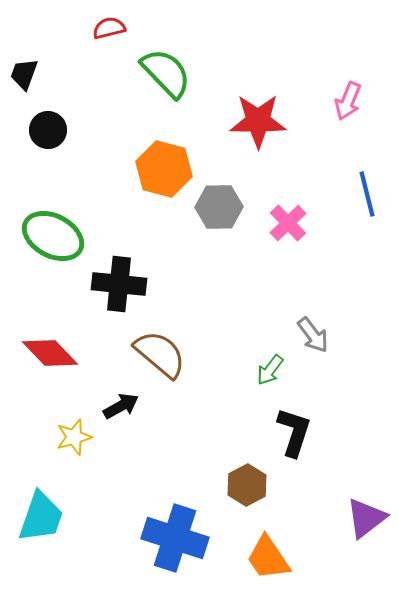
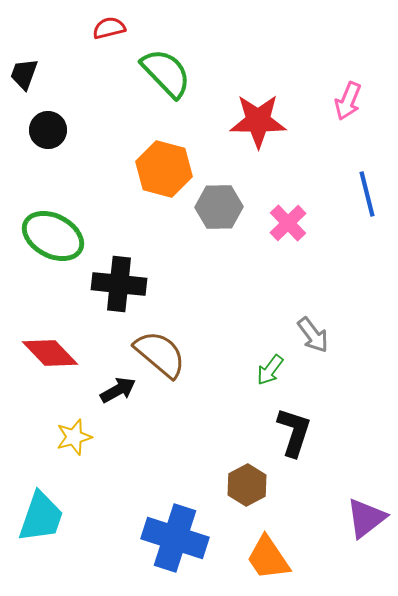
black arrow: moved 3 px left, 16 px up
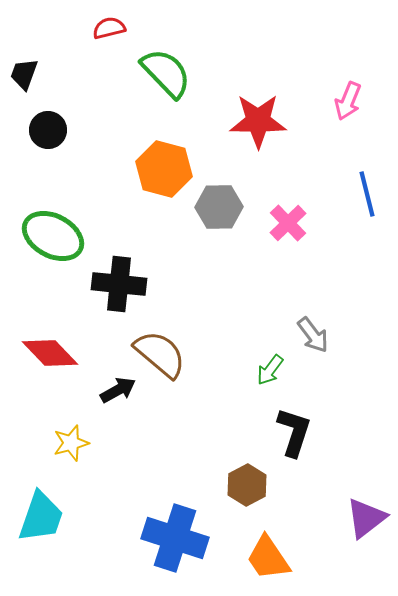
yellow star: moved 3 px left, 6 px down
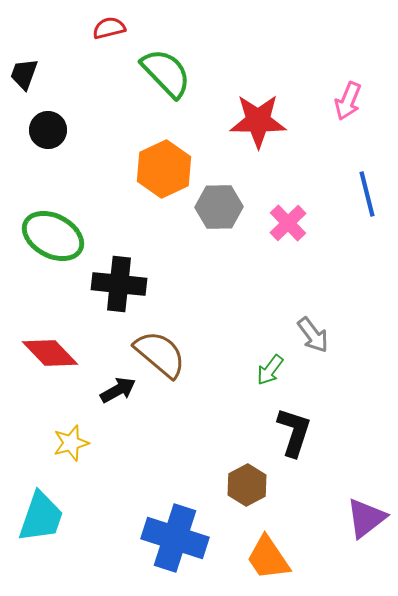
orange hexagon: rotated 20 degrees clockwise
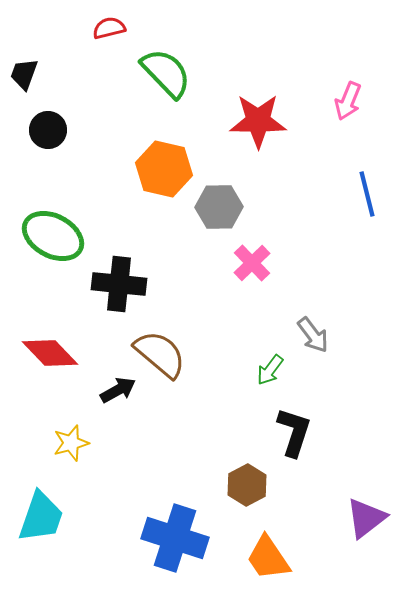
orange hexagon: rotated 22 degrees counterclockwise
pink cross: moved 36 px left, 40 px down
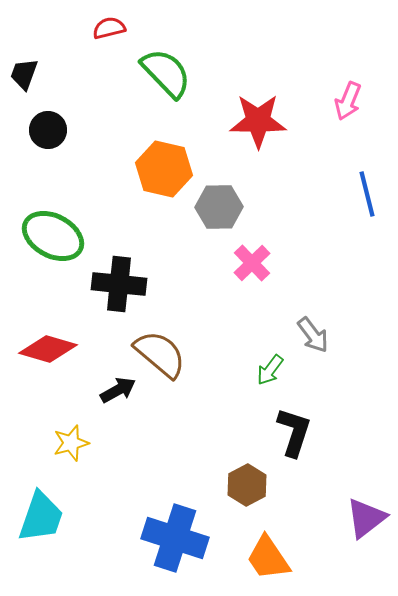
red diamond: moved 2 px left, 4 px up; rotated 30 degrees counterclockwise
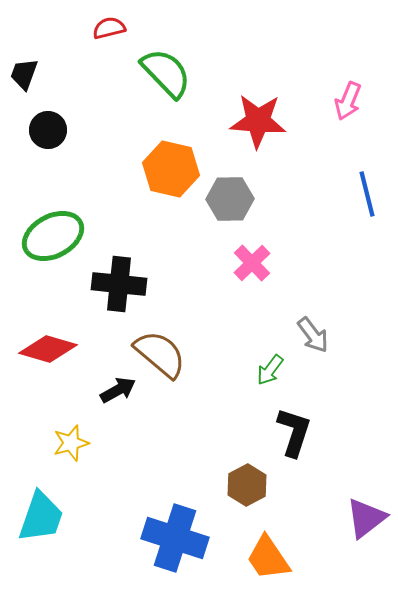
red star: rotated 4 degrees clockwise
orange hexagon: moved 7 px right
gray hexagon: moved 11 px right, 8 px up
green ellipse: rotated 56 degrees counterclockwise
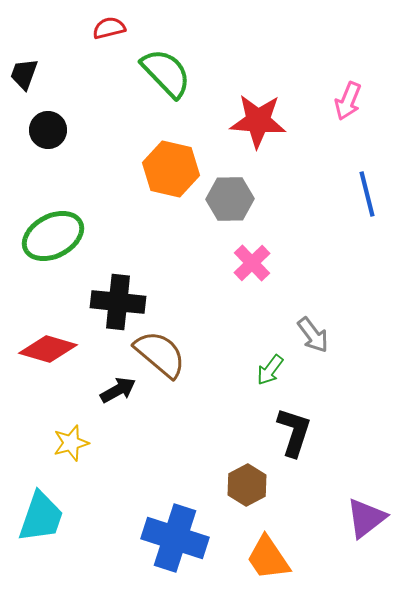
black cross: moved 1 px left, 18 px down
